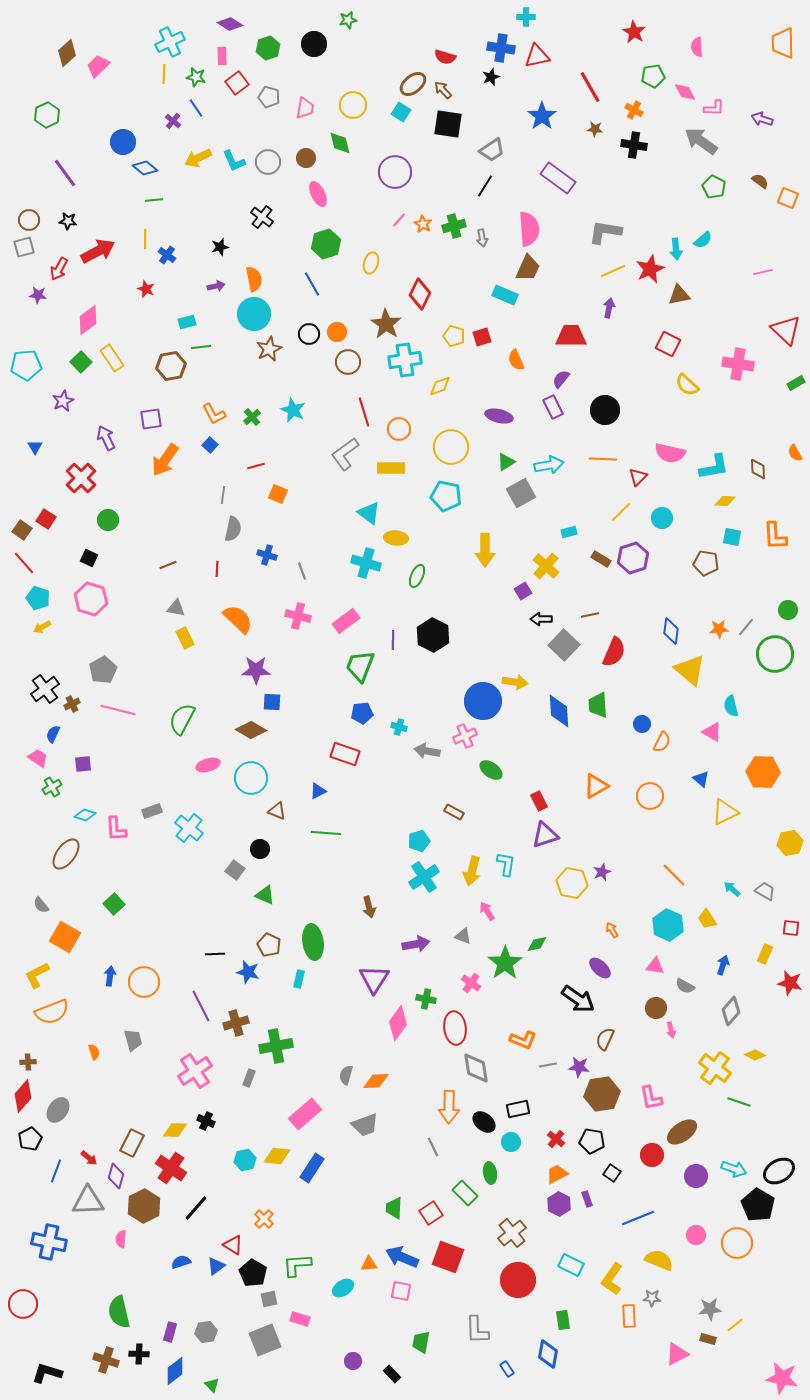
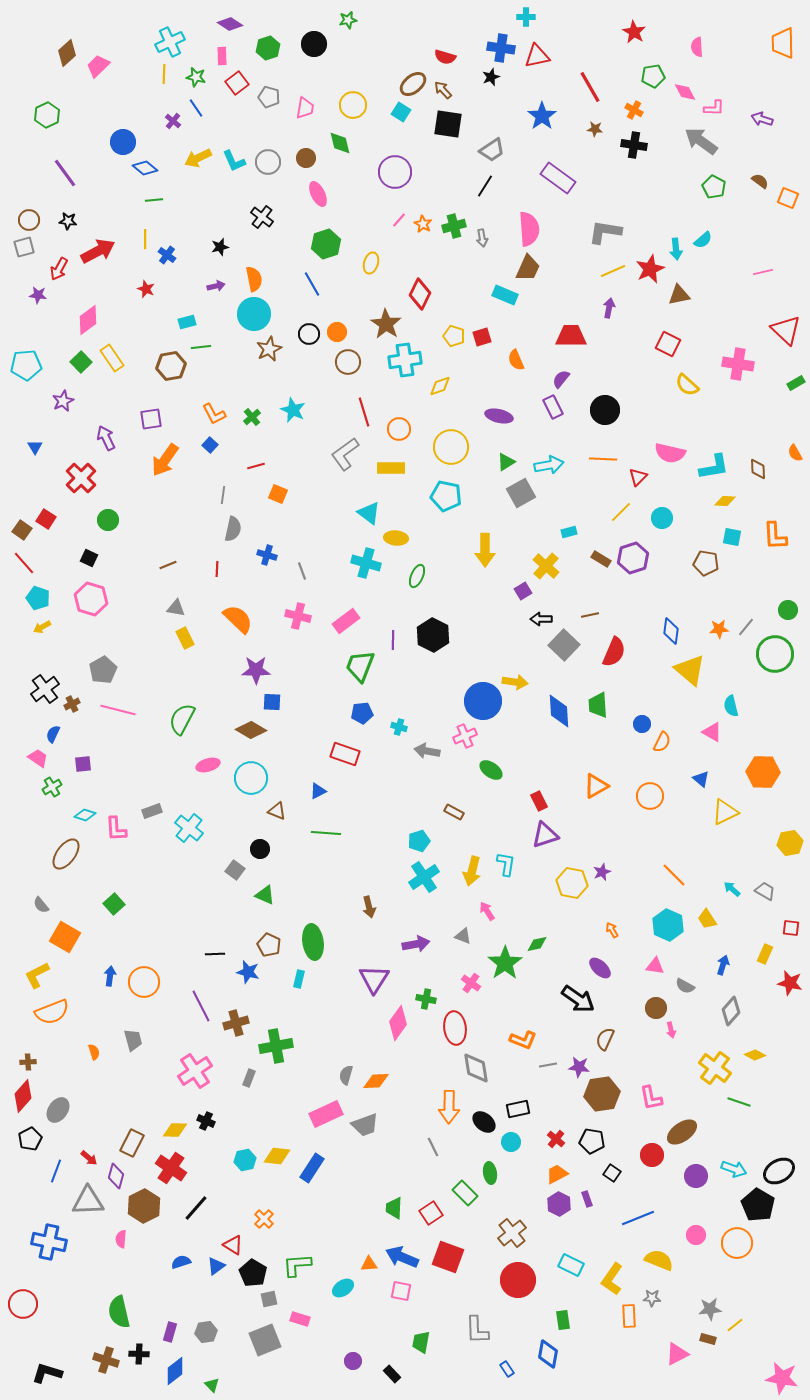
pink rectangle at (305, 1114): moved 21 px right; rotated 16 degrees clockwise
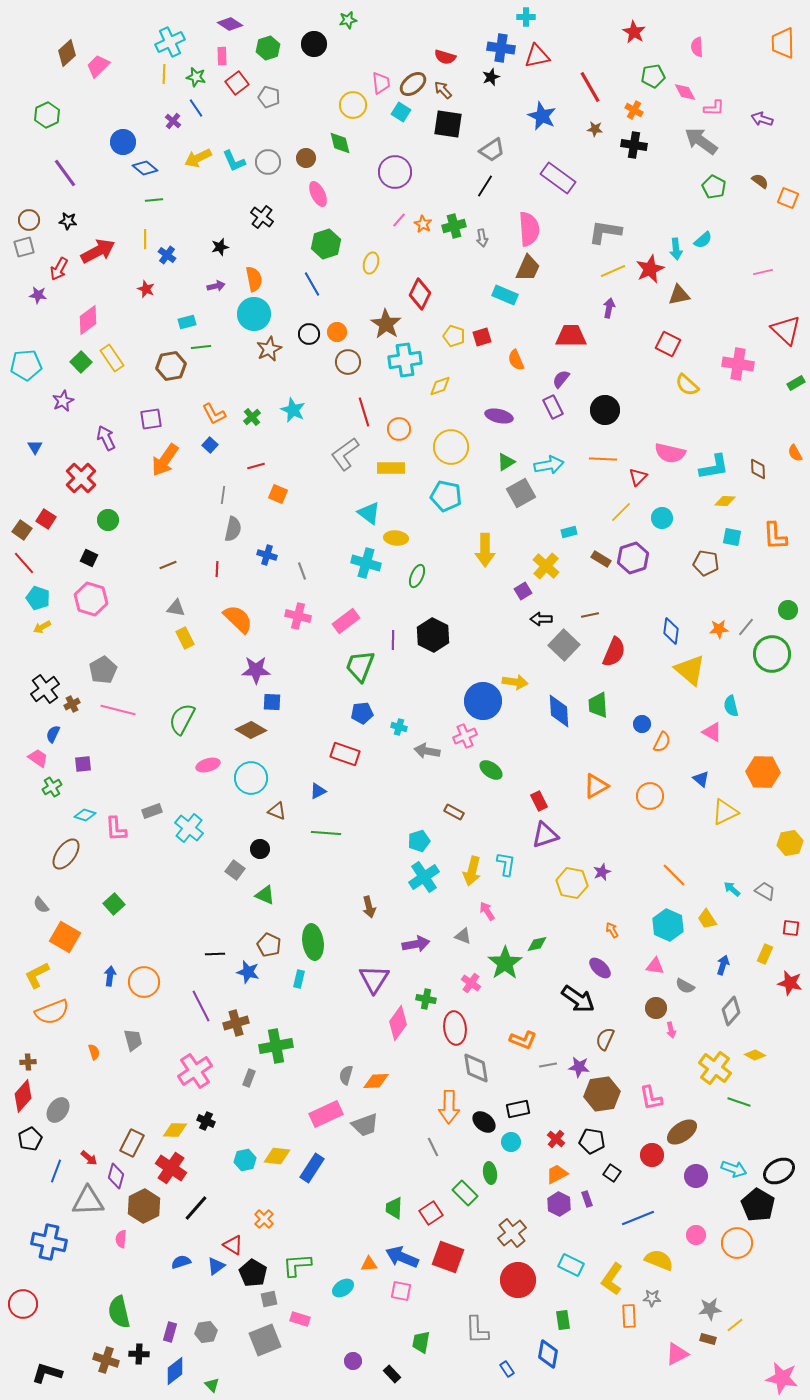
pink trapezoid at (305, 108): moved 76 px right, 25 px up; rotated 15 degrees counterclockwise
blue star at (542, 116): rotated 12 degrees counterclockwise
green circle at (775, 654): moved 3 px left
